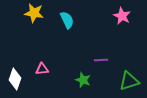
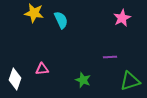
pink star: moved 2 px down; rotated 18 degrees clockwise
cyan semicircle: moved 6 px left
purple line: moved 9 px right, 3 px up
green triangle: moved 1 px right
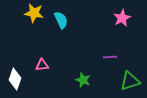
pink triangle: moved 4 px up
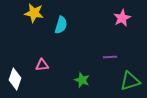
cyan semicircle: moved 5 px down; rotated 42 degrees clockwise
green star: moved 1 px left
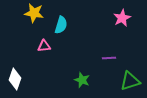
purple line: moved 1 px left, 1 px down
pink triangle: moved 2 px right, 19 px up
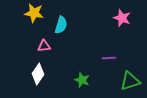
pink star: rotated 24 degrees counterclockwise
white diamond: moved 23 px right, 5 px up; rotated 15 degrees clockwise
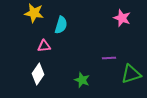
green triangle: moved 1 px right, 7 px up
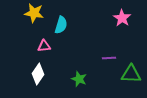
pink star: rotated 12 degrees clockwise
green triangle: rotated 20 degrees clockwise
green star: moved 3 px left, 1 px up
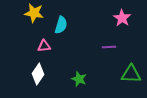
purple line: moved 11 px up
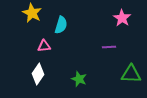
yellow star: moved 2 px left; rotated 18 degrees clockwise
